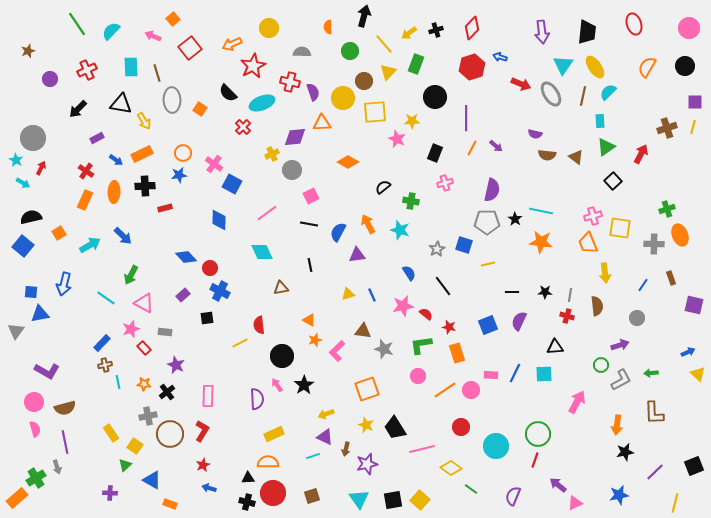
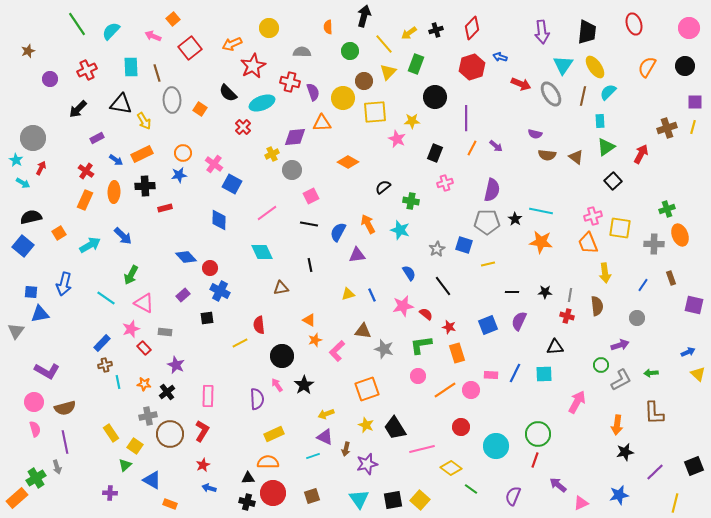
pink triangle at (575, 503): moved 6 px right
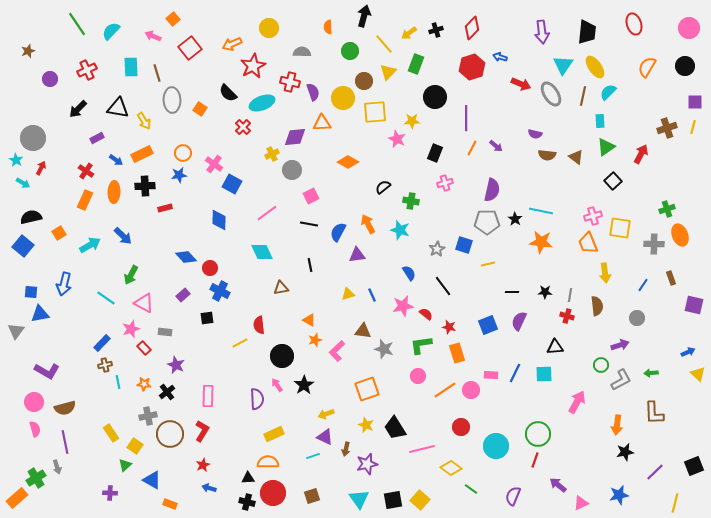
black triangle at (121, 104): moved 3 px left, 4 px down
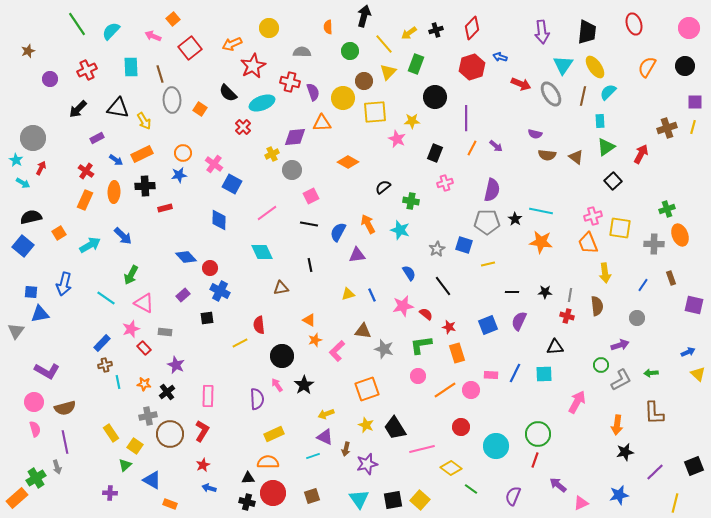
brown line at (157, 73): moved 3 px right, 1 px down
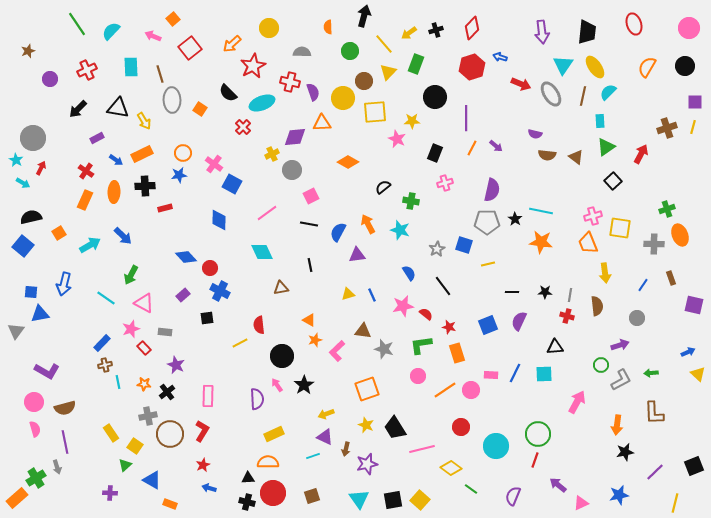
orange arrow at (232, 44): rotated 18 degrees counterclockwise
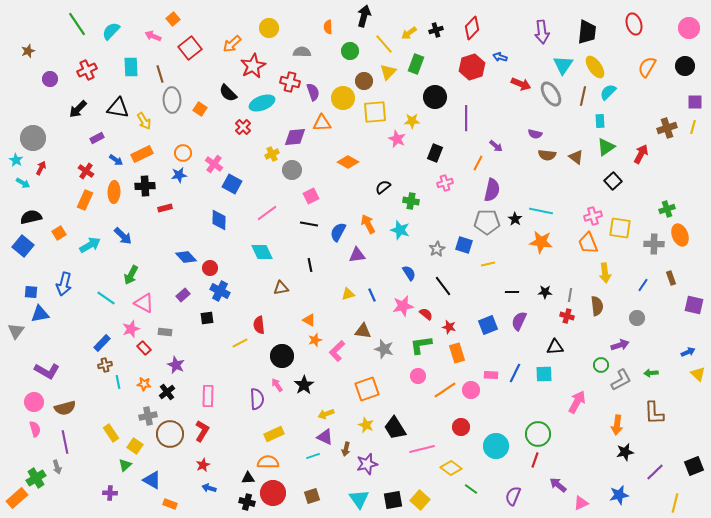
orange line at (472, 148): moved 6 px right, 15 px down
